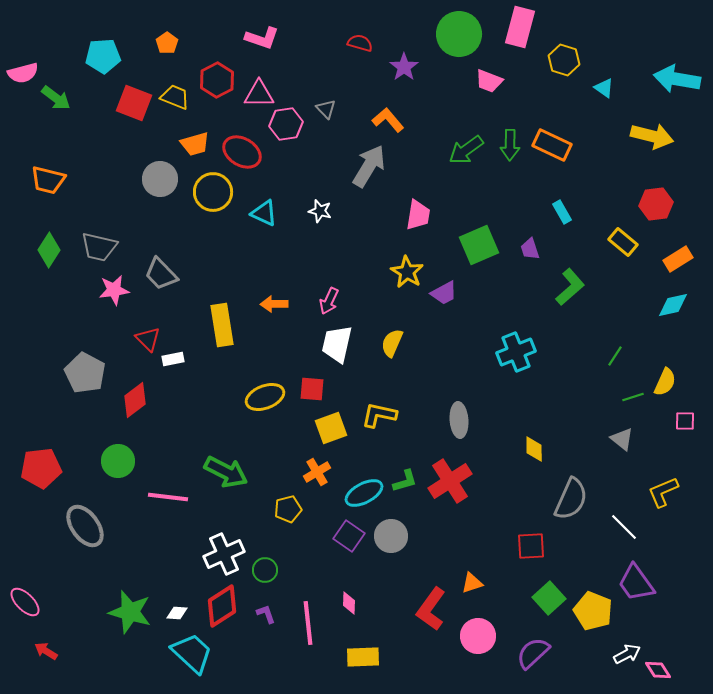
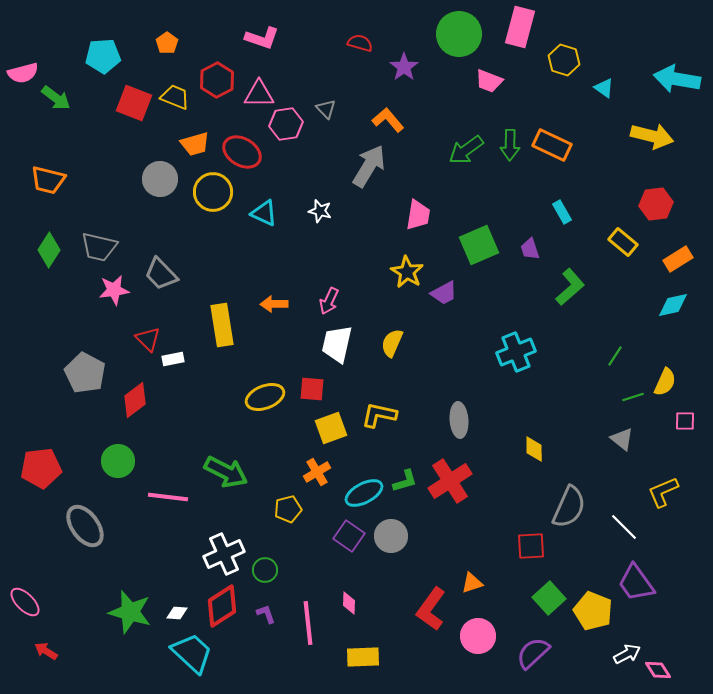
gray semicircle at (571, 499): moved 2 px left, 8 px down
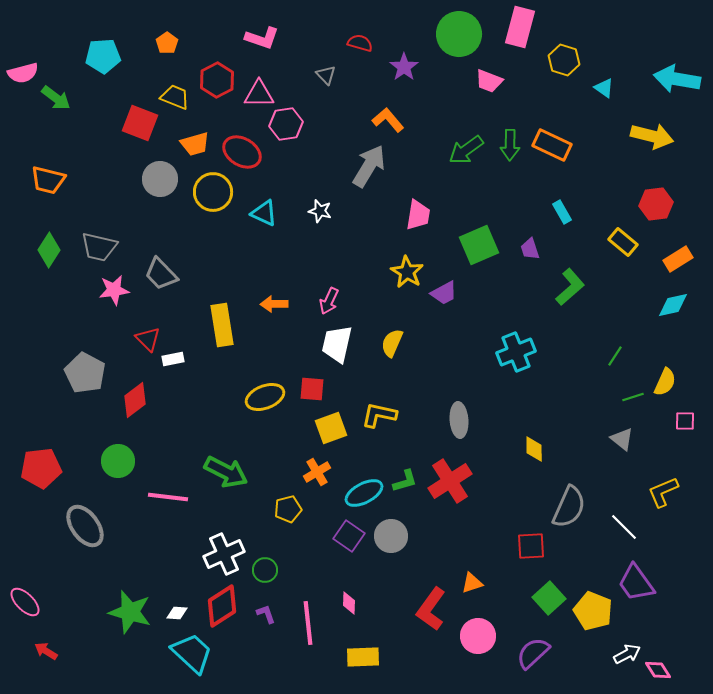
red square at (134, 103): moved 6 px right, 20 px down
gray triangle at (326, 109): moved 34 px up
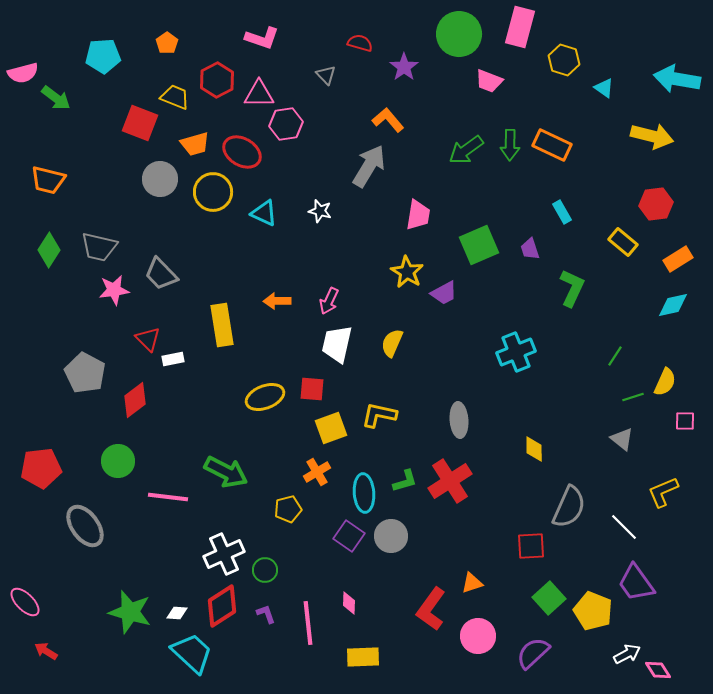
green L-shape at (570, 287): moved 2 px right, 1 px down; rotated 24 degrees counterclockwise
orange arrow at (274, 304): moved 3 px right, 3 px up
cyan ellipse at (364, 493): rotated 66 degrees counterclockwise
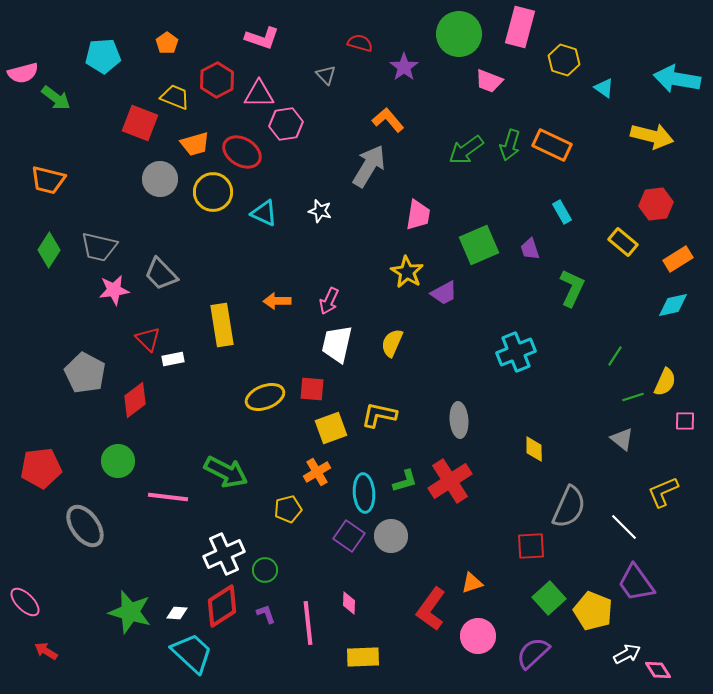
green arrow at (510, 145): rotated 16 degrees clockwise
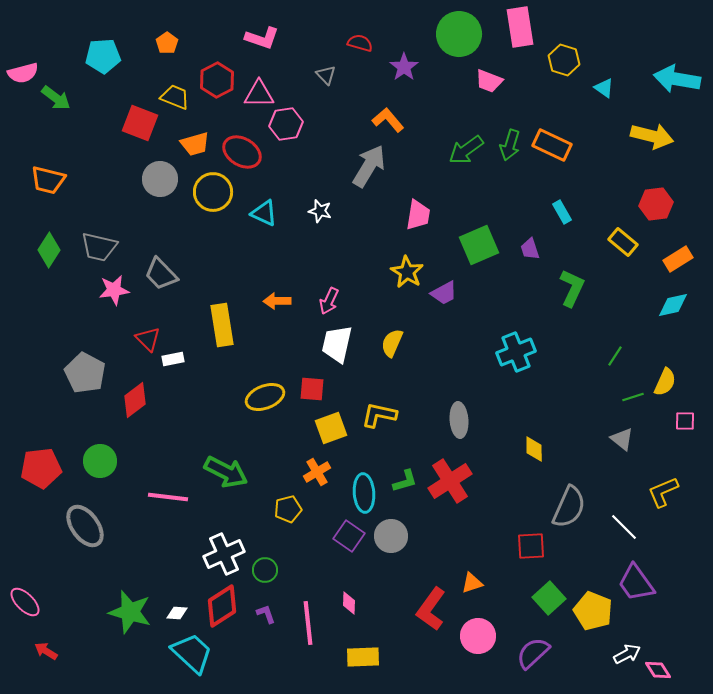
pink rectangle at (520, 27): rotated 24 degrees counterclockwise
green circle at (118, 461): moved 18 px left
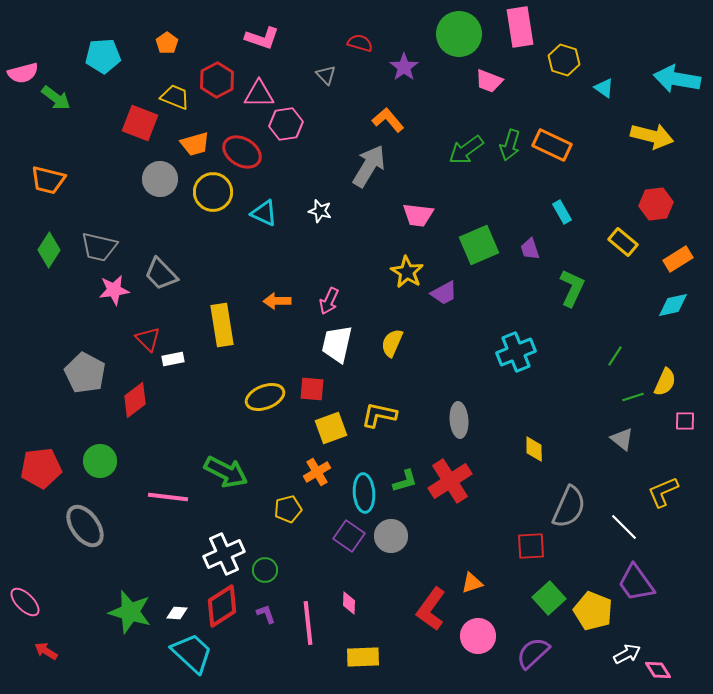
pink trapezoid at (418, 215): rotated 88 degrees clockwise
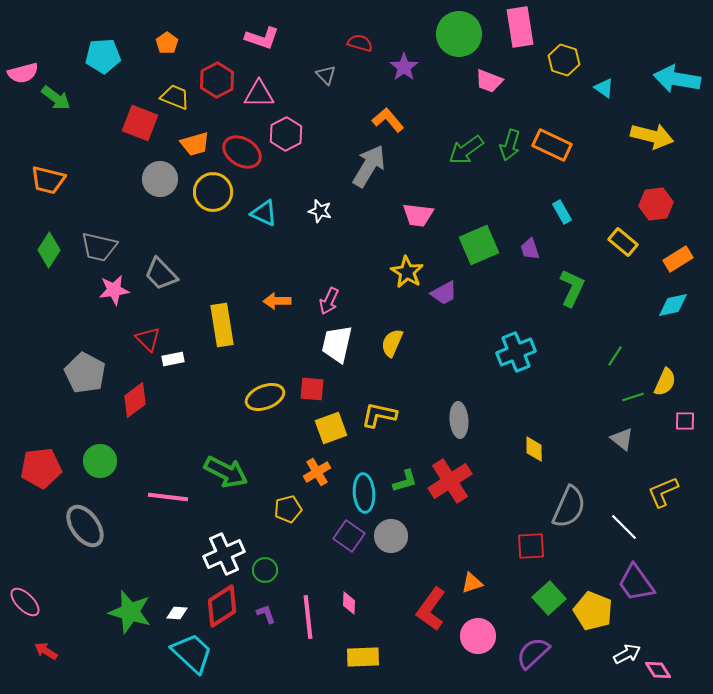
pink hexagon at (286, 124): moved 10 px down; rotated 20 degrees counterclockwise
pink line at (308, 623): moved 6 px up
